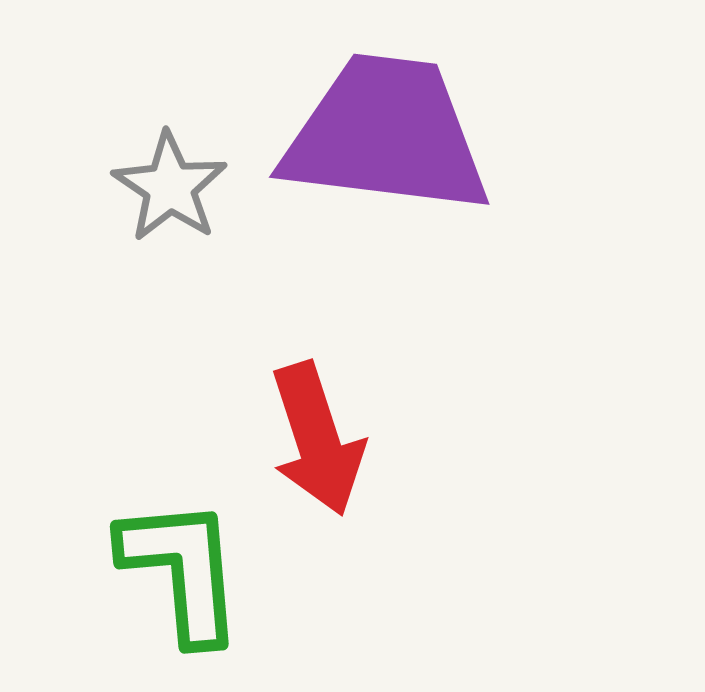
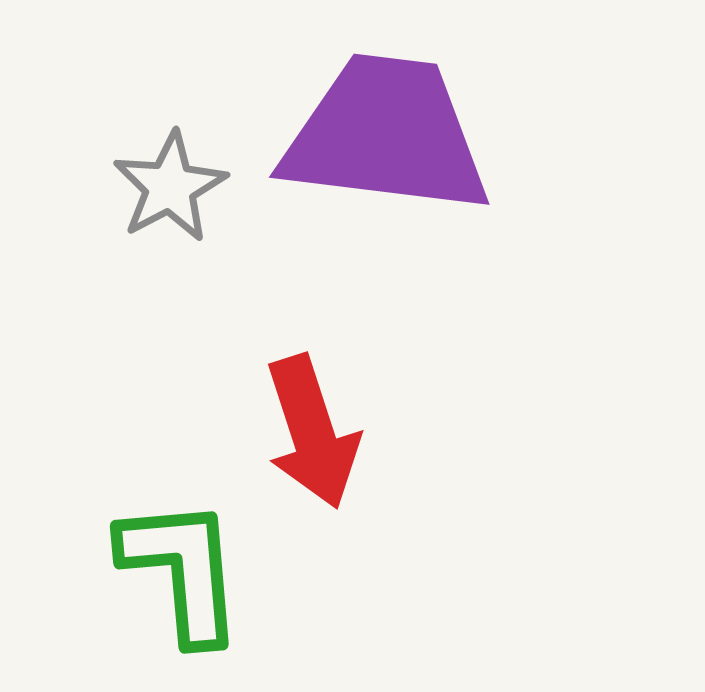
gray star: rotated 10 degrees clockwise
red arrow: moved 5 px left, 7 px up
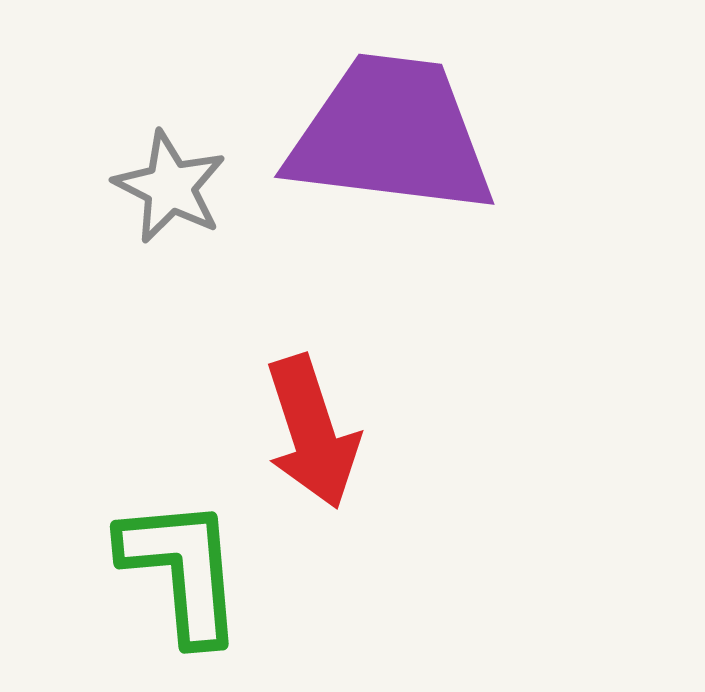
purple trapezoid: moved 5 px right
gray star: rotated 17 degrees counterclockwise
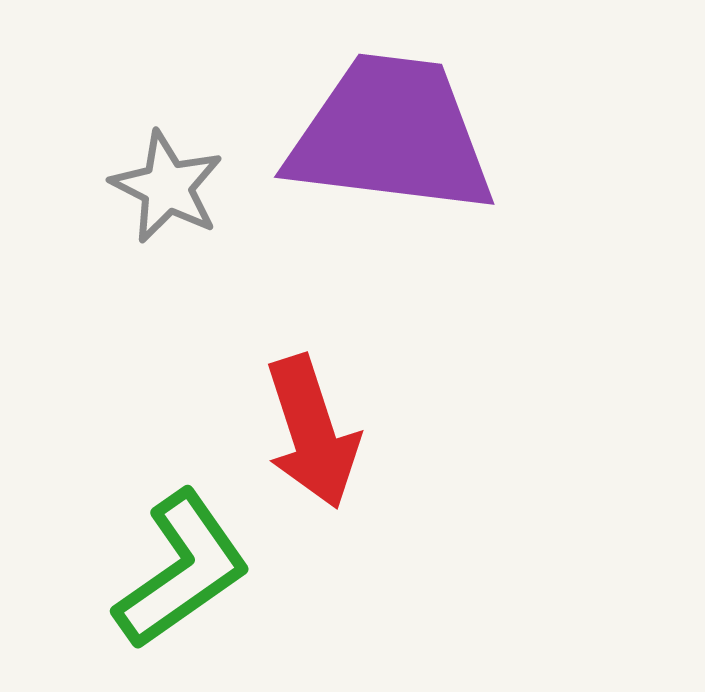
gray star: moved 3 px left
green L-shape: rotated 60 degrees clockwise
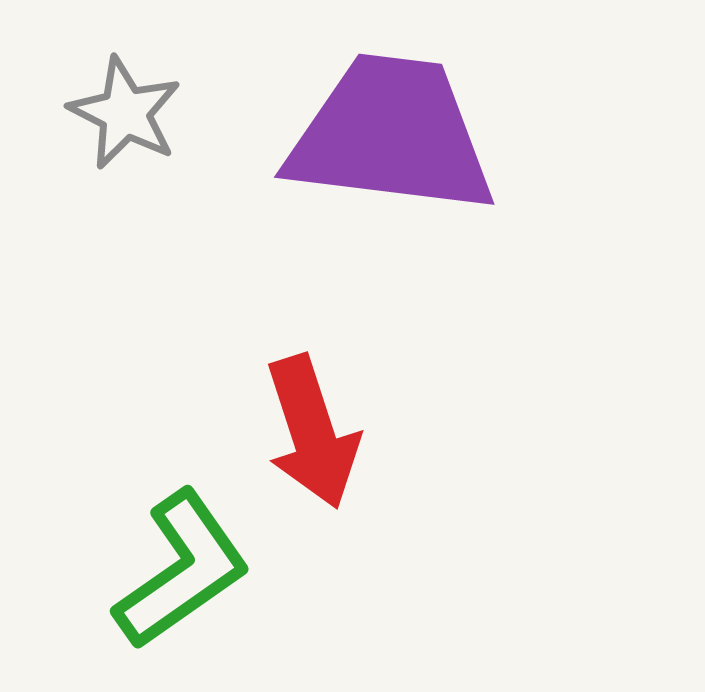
gray star: moved 42 px left, 74 px up
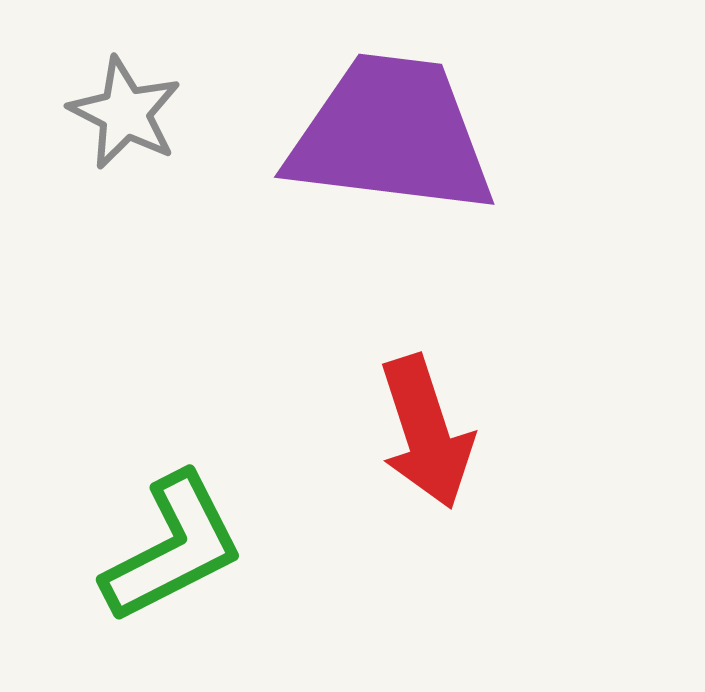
red arrow: moved 114 px right
green L-shape: moved 9 px left, 22 px up; rotated 8 degrees clockwise
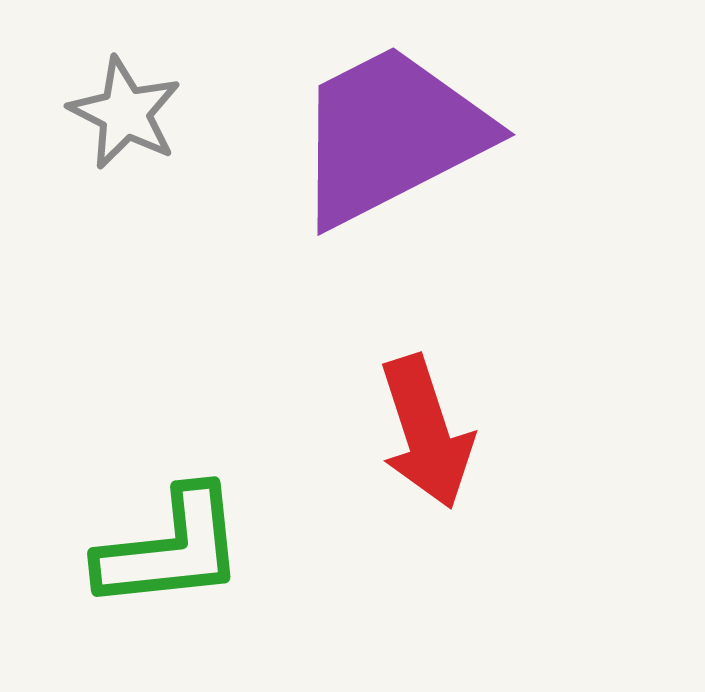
purple trapezoid: rotated 34 degrees counterclockwise
green L-shape: moved 2 px left, 1 px down; rotated 21 degrees clockwise
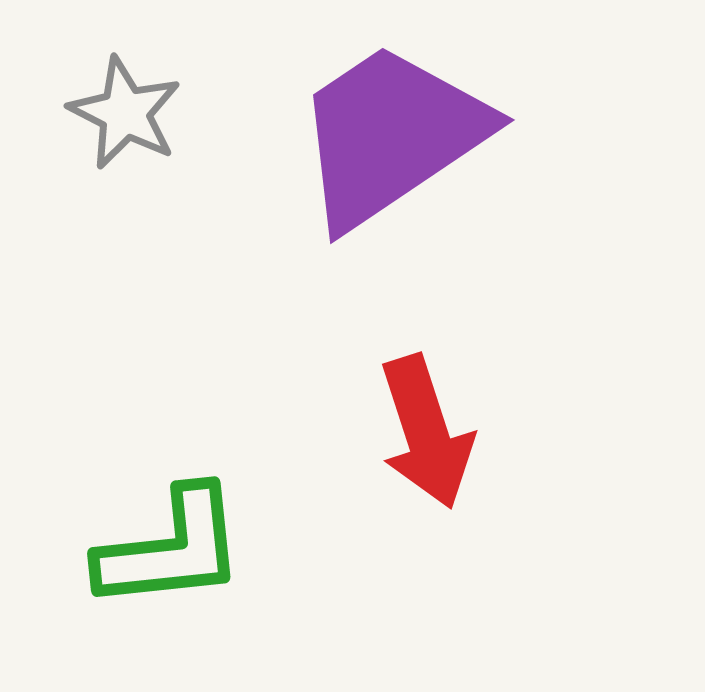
purple trapezoid: rotated 7 degrees counterclockwise
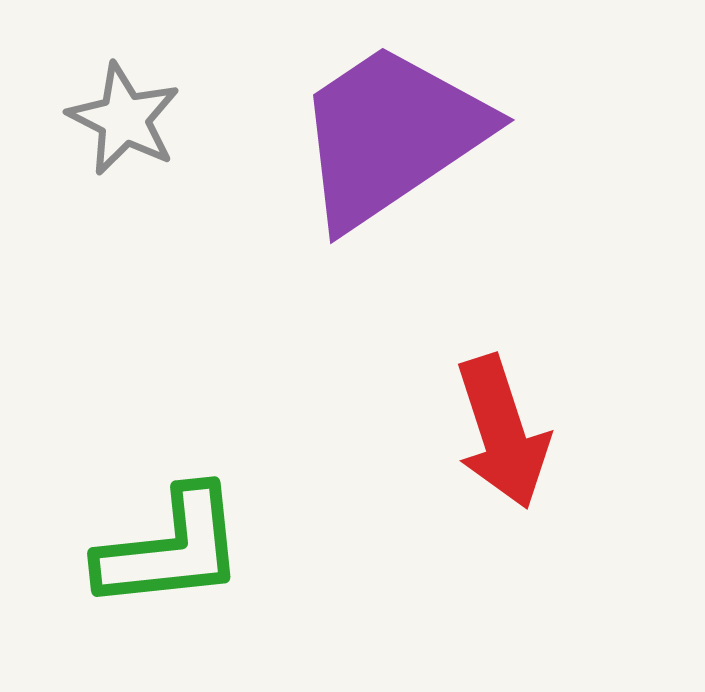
gray star: moved 1 px left, 6 px down
red arrow: moved 76 px right
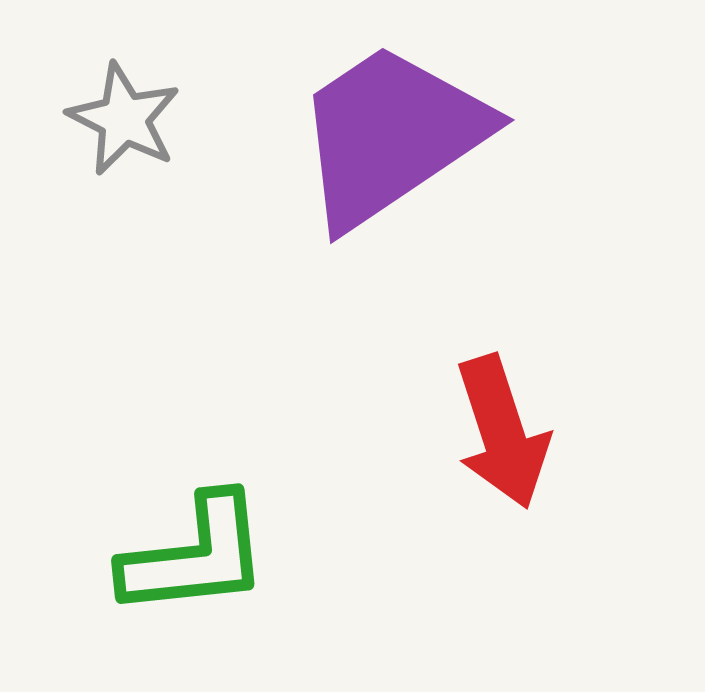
green L-shape: moved 24 px right, 7 px down
